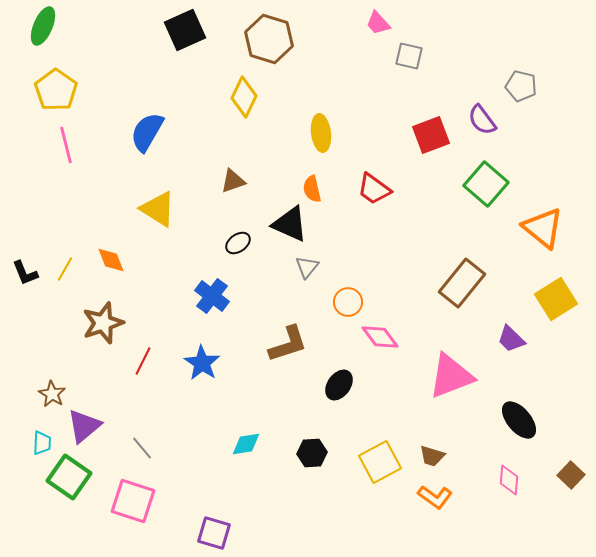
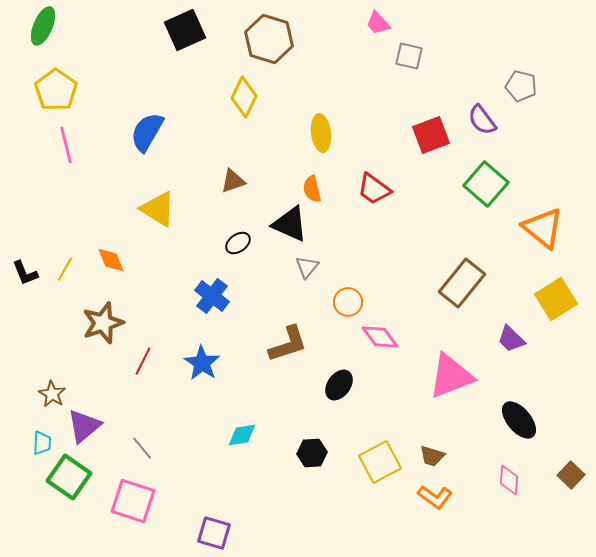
cyan diamond at (246, 444): moved 4 px left, 9 px up
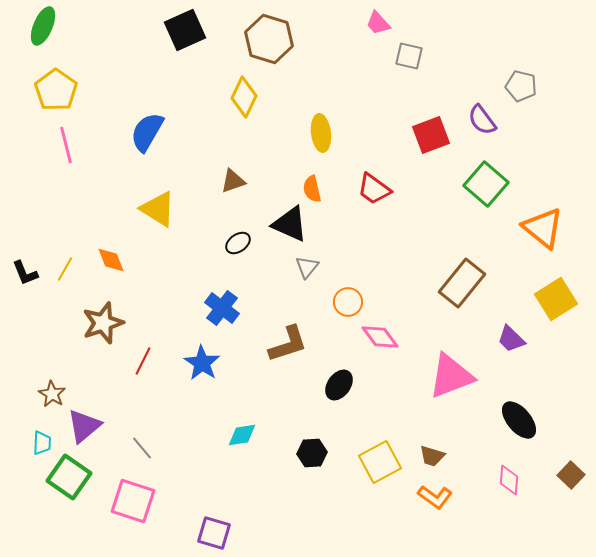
blue cross at (212, 296): moved 10 px right, 12 px down
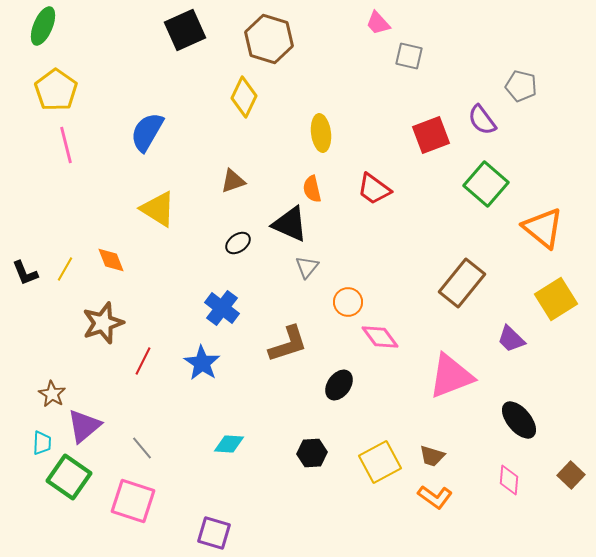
cyan diamond at (242, 435): moved 13 px left, 9 px down; rotated 12 degrees clockwise
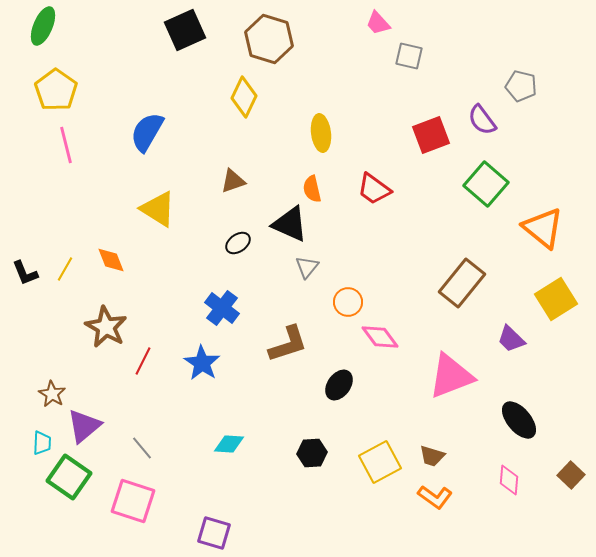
brown star at (103, 323): moved 3 px right, 4 px down; rotated 24 degrees counterclockwise
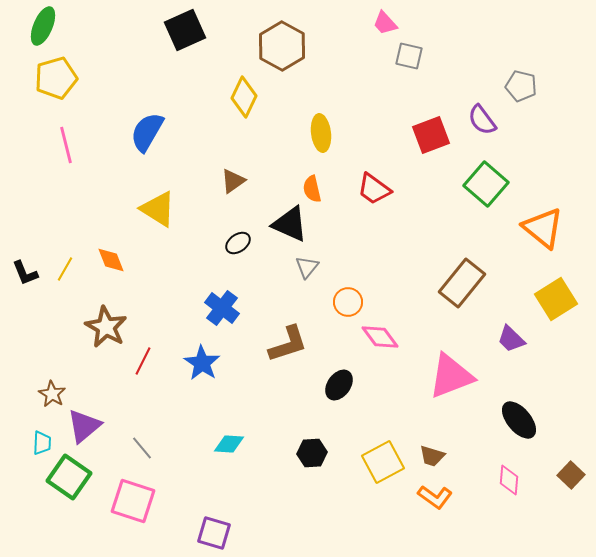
pink trapezoid at (378, 23): moved 7 px right
brown hexagon at (269, 39): moved 13 px right, 7 px down; rotated 12 degrees clockwise
yellow pentagon at (56, 90): moved 12 px up; rotated 21 degrees clockwise
brown triangle at (233, 181): rotated 16 degrees counterclockwise
yellow square at (380, 462): moved 3 px right
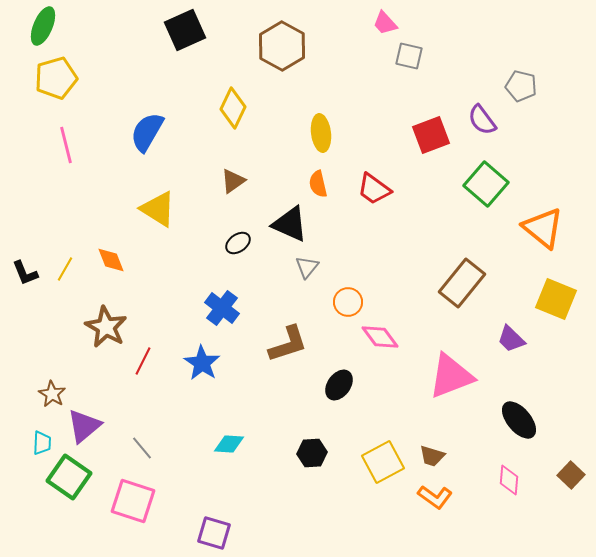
yellow diamond at (244, 97): moved 11 px left, 11 px down
orange semicircle at (312, 189): moved 6 px right, 5 px up
yellow square at (556, 299): rotated 36 degrees counterclockwise
